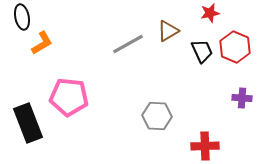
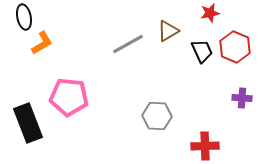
black ellipse: moved 2 px right
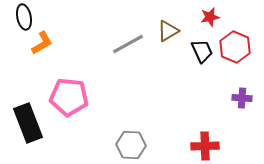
red star: moved 4 px down
gray hexagon: moved 26 px left, 29 px down
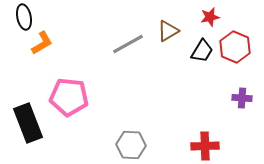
black trapezoid: rotated 55 degrees clockwise
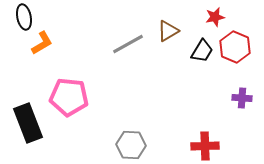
red star: moved 5 px right
